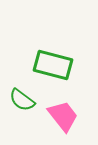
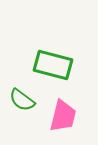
pink trapezoid: rotated 52 degrees clockwise
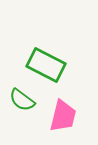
green rectangle: moved 7 px left; rotated 12 degrees clockwise
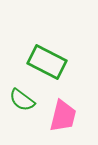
green rectangle: moved 1 px right, 3 px up
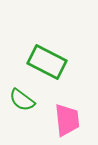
pink trapezoid: moved 4 px right, 4 px down; rotated 20 degrees counterclockwise
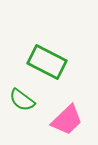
pink trapezoid: rotated 52 degrees clockwise
